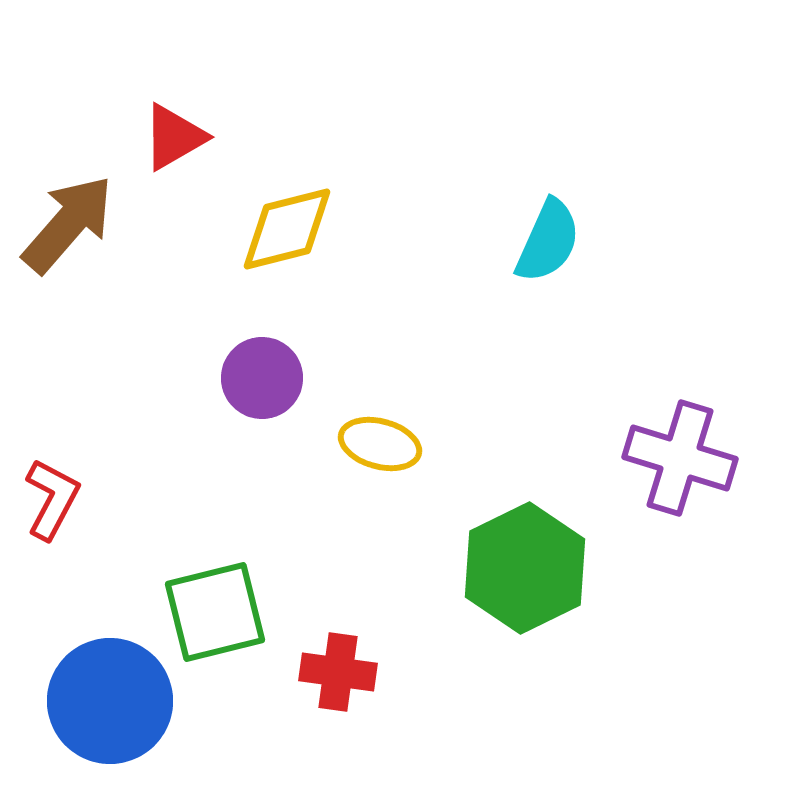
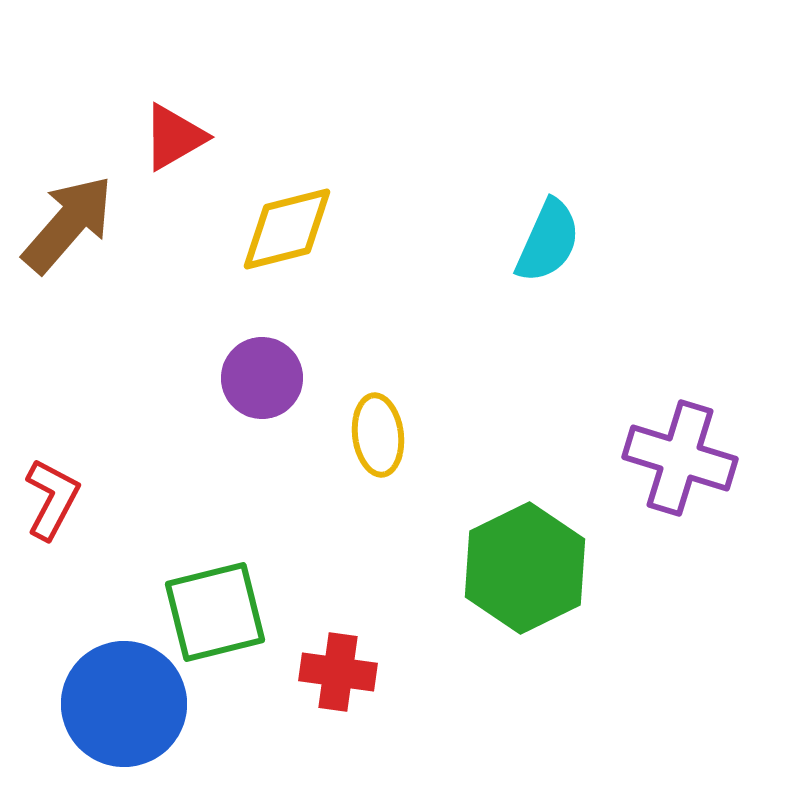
yellow ellipse: moved 2 px left, 9 px up; rotated 68 degrees clockwise
blue circle: moved 14 px right, 3 px down
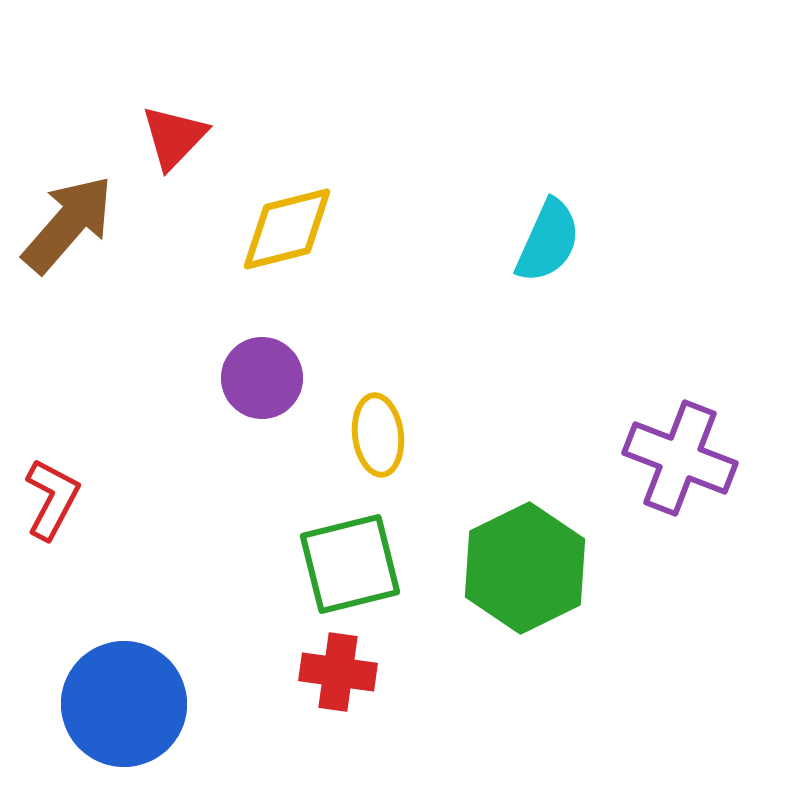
red triangle: rotated 16 degrees counterclockwise
purple cross: rotated 4 degrees clockwise
green square: moved 135 px right, 48 px up
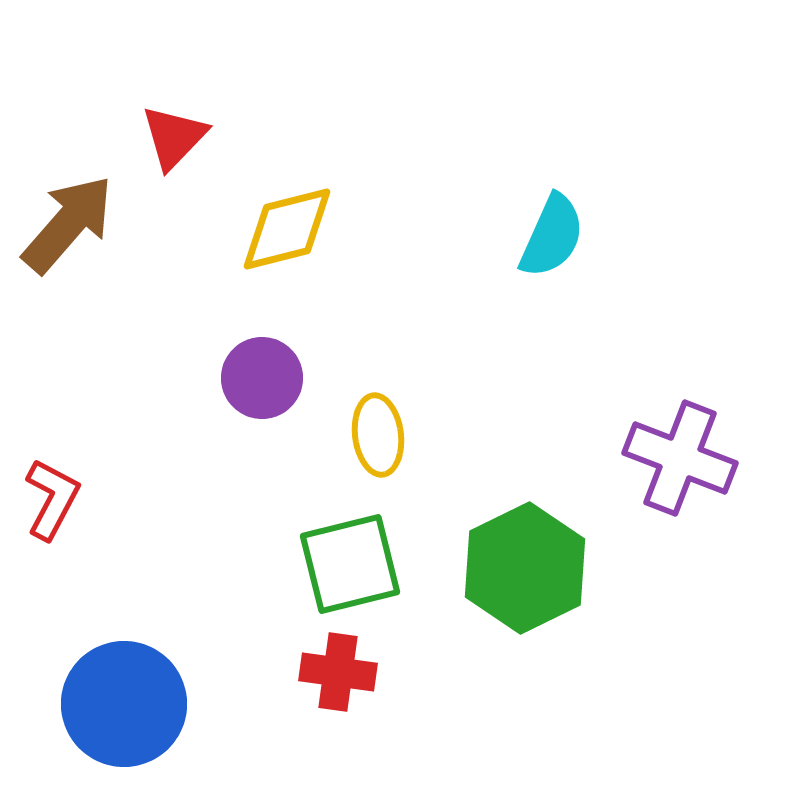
cyan semicircle: moved 4 px right, 5 px up
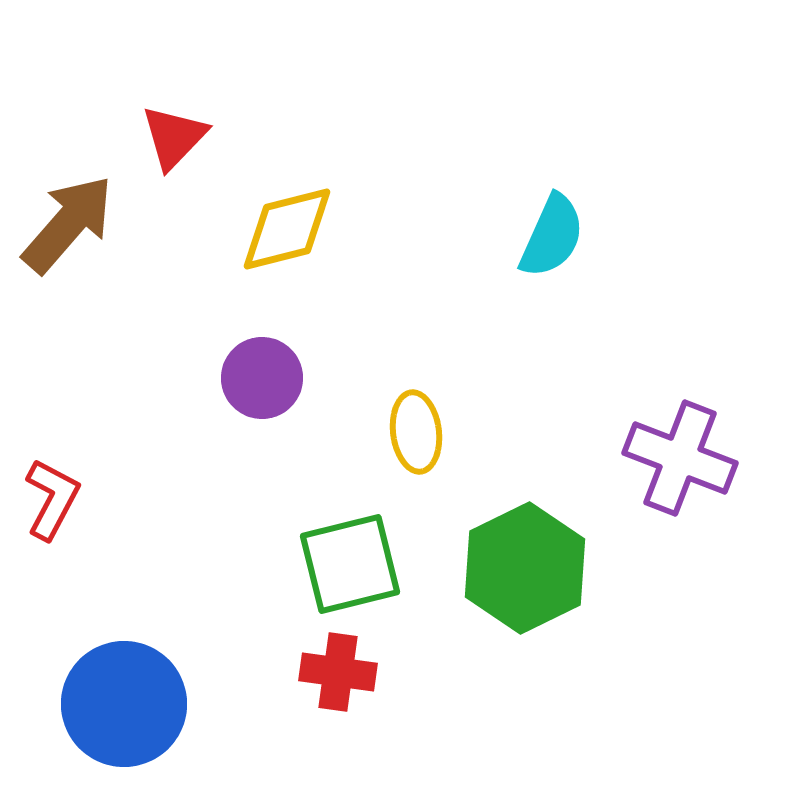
yellow ellipse: moved 38 px right, 3 px up
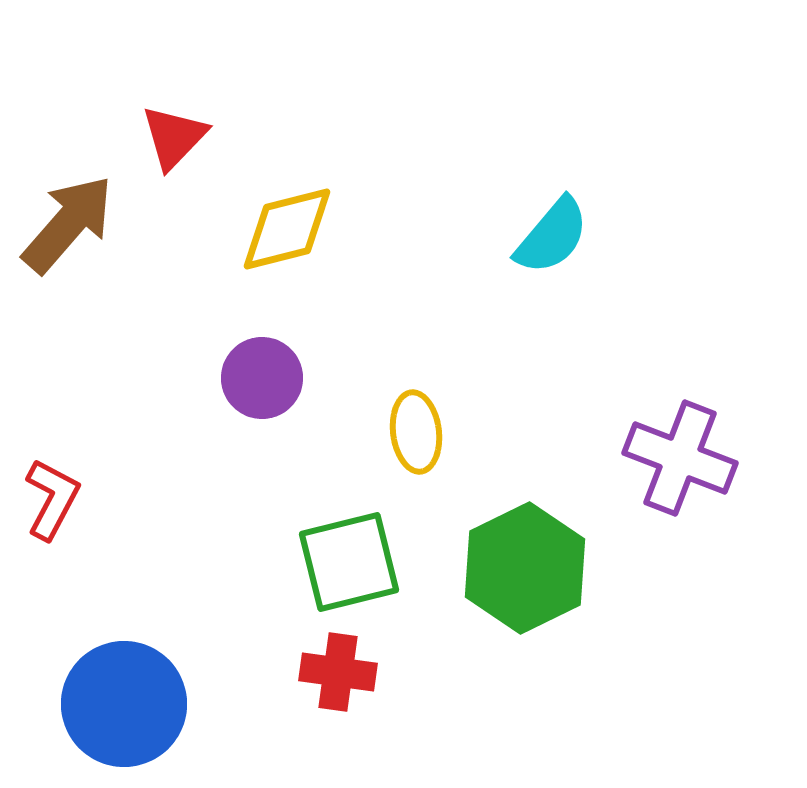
cyan semicircle: rotated 16 degrees clockwise
green square: moved 1 px left, 2 px up
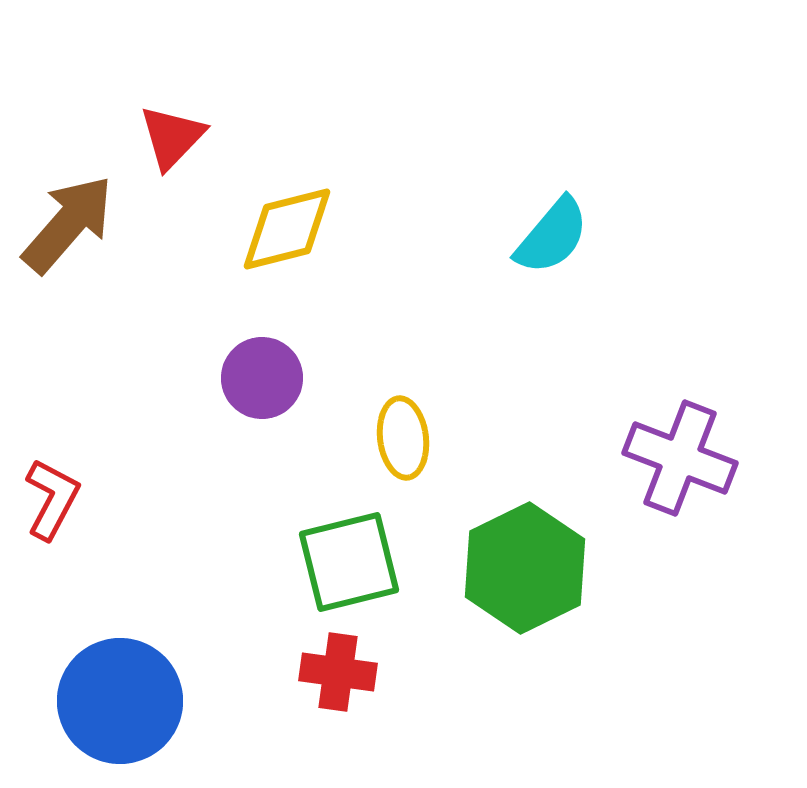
red triangle: moved 2 px left
yellow ellipse: moved 13 px left, 6 px down
blue circle: moved 4 px left, 3 px up
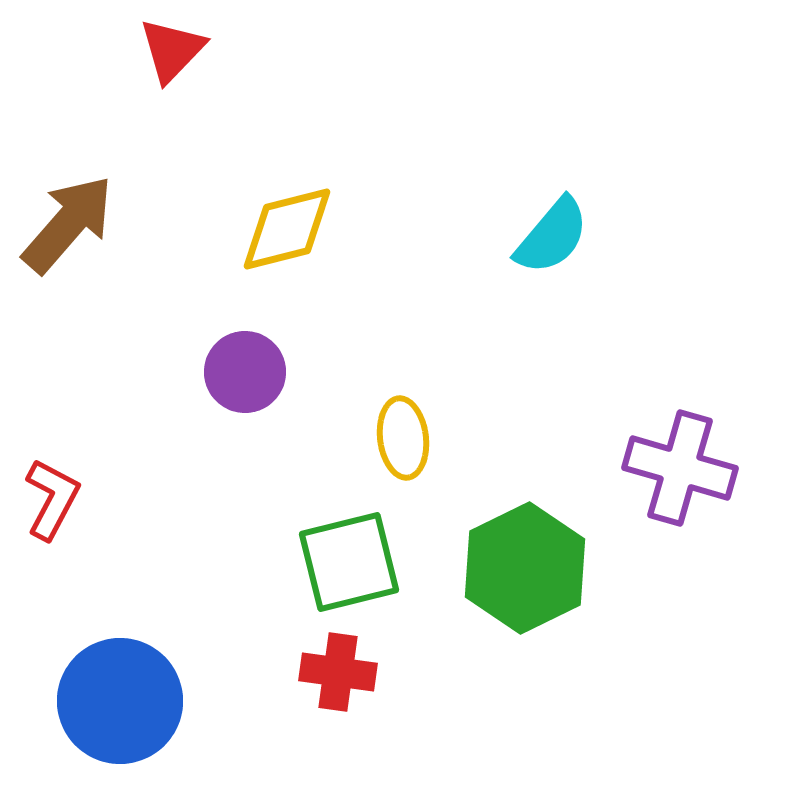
red triangle: moved 87 px up
purple circle: moved 17 px left, 6 px up
purple cross: moved 10 px down; rotated 5 degrees counterclockwise
